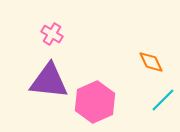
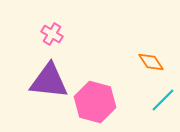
orange diamond: rotated 8 degrees counterclockwise
pink hexagon: rotated 21 degrees counterclockwise
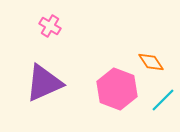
pink cross: moved 2 px left, 8 px up
purple triangle: moved 5 px left, 2 px down; rotated 30 degrees counterclockwise
pink hexagon: moved 22 px right, 13 px up; rotated 6 degrees clockwise
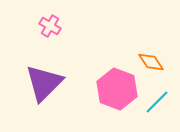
purple triangle: rotated 21 degrees counterclockwise
cyan line: moved 6 px left, 2 px down
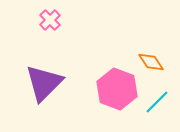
pink cross: moved 6 px up; rotated 15 degrees clockwise
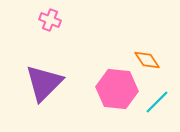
pink cross: rotated 25 degrees counterclockwise
orange diamond: moved 4 px left, 2 px up
pink hexagon: rotated 15 degrees counterclockwise
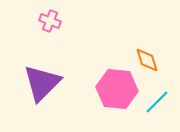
pink cross: moved 1 px down
orange diamond: rotated 16 degrees clockwise
purple triangle: moved 2 px left
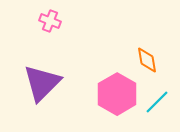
orange diamond: rotated 8 degrees clockwise
pink hexagon: moved 5 px down; rotated 24 degrees clockwise
